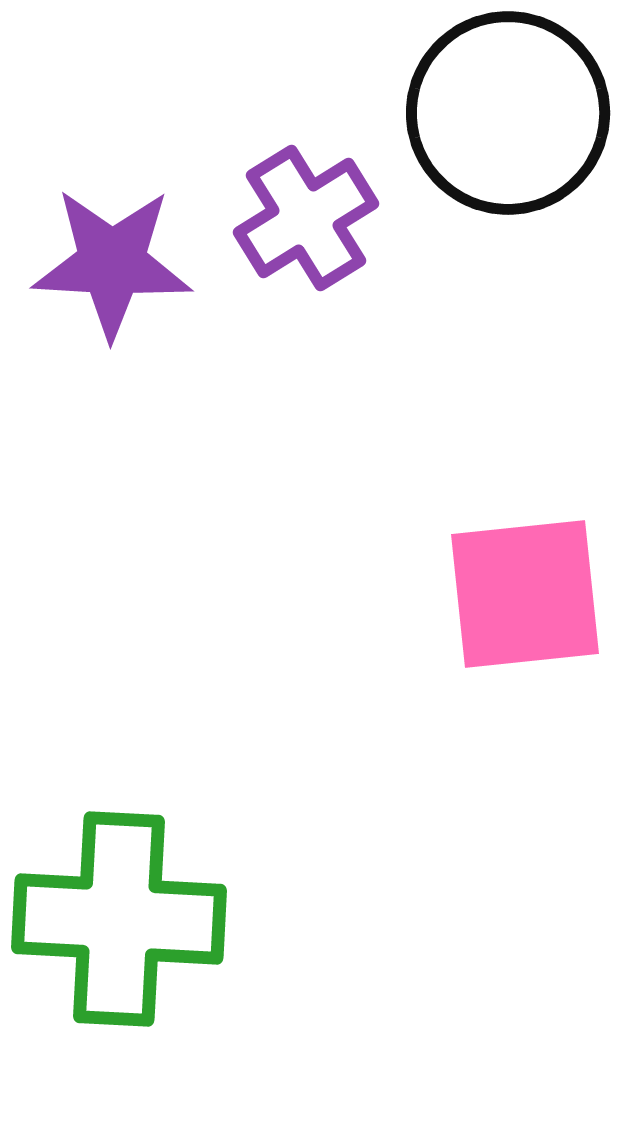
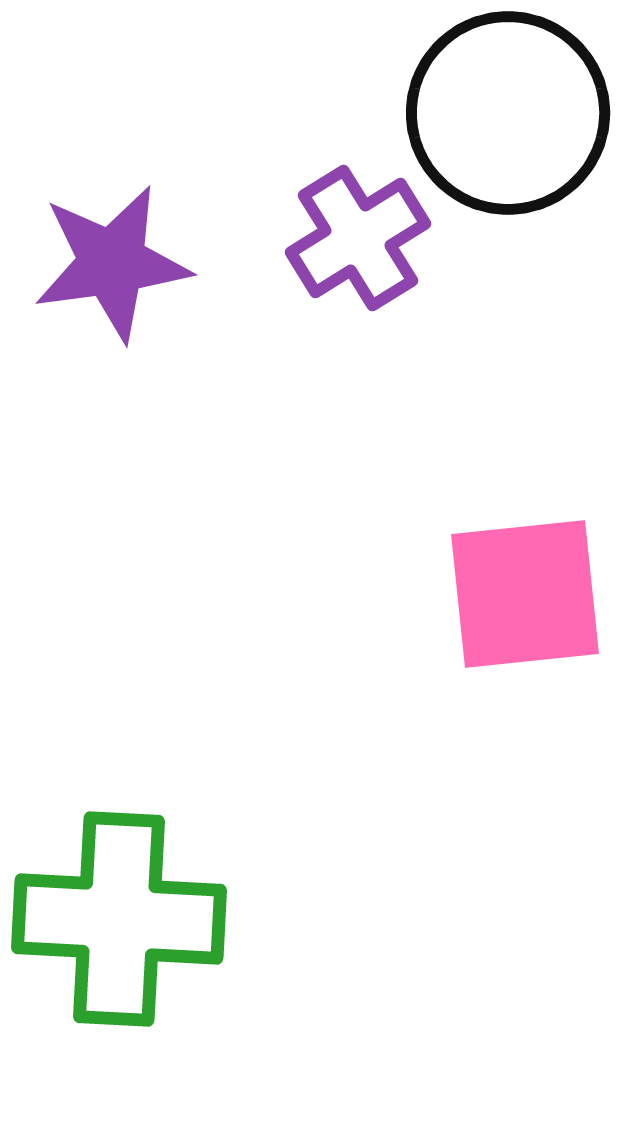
purple cross: moved 52 px right, 20 px down
purple star: rotated 11 degrees counterclockwise
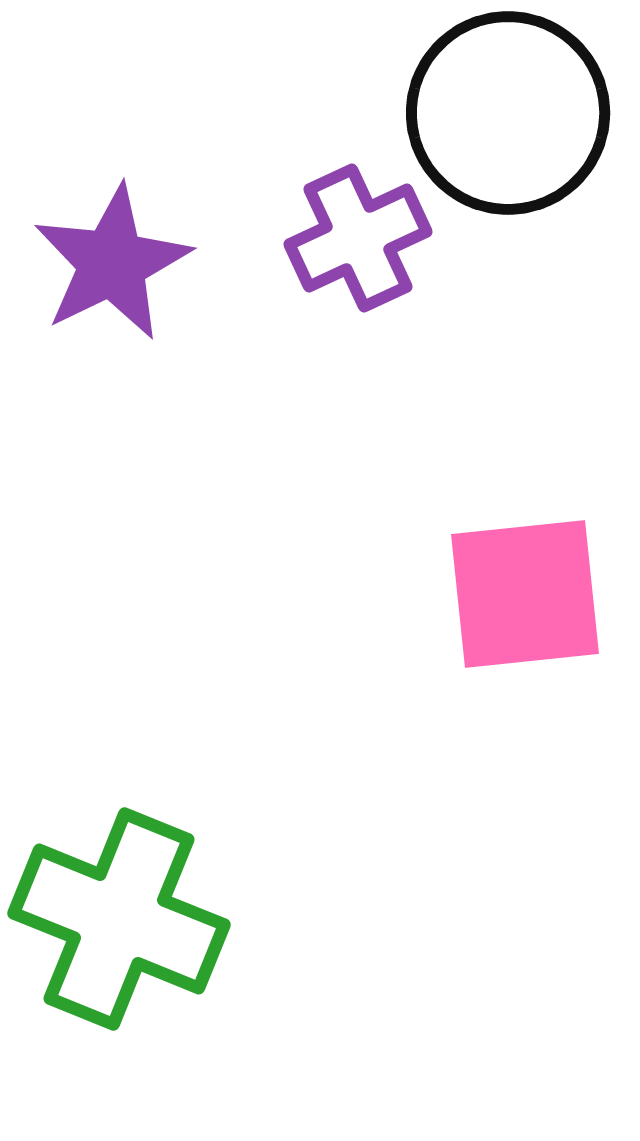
purple cross: rotated 7 degrees clockwise
purple star: rotated 18 degrees counterclockwise
green cross: rotated 19 degrees clockwise
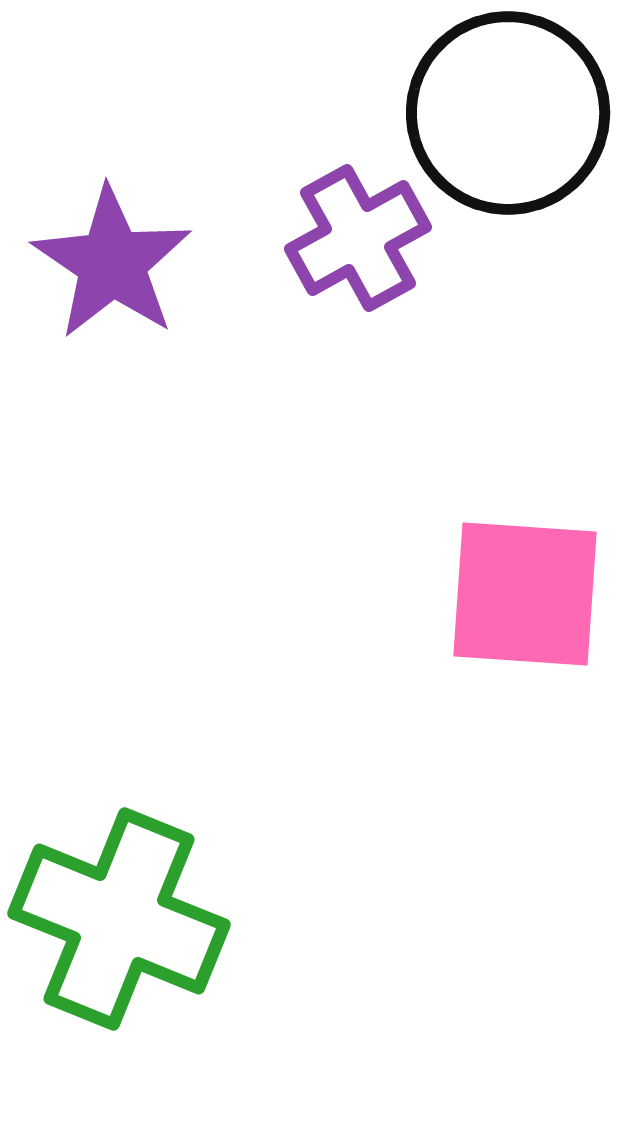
purple cross: rotated 4 degrees counterclockwise
purple star: rotated 12 degrees counterclockwise
pink square: rotated 10 degrees clockwise
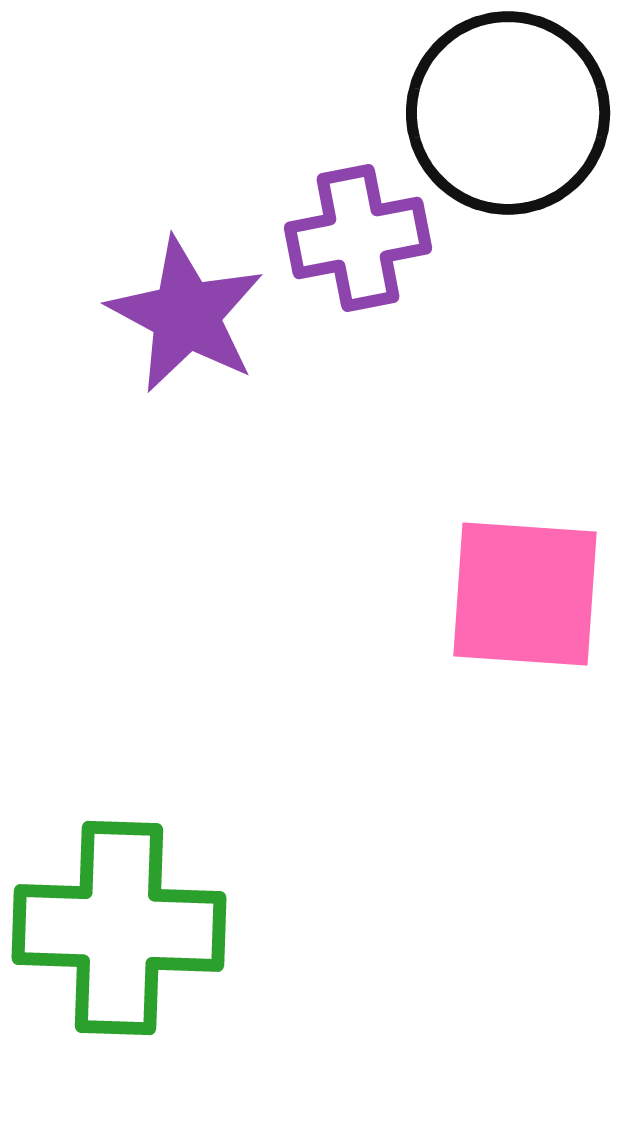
purple cross: rotated 18 degrees clockwise
purple star: moved 74 px right, 52 px down; rotated 6 degrees counterclockwise
green cross: moved 9 px down; rotated 20 degrees counterclockwise
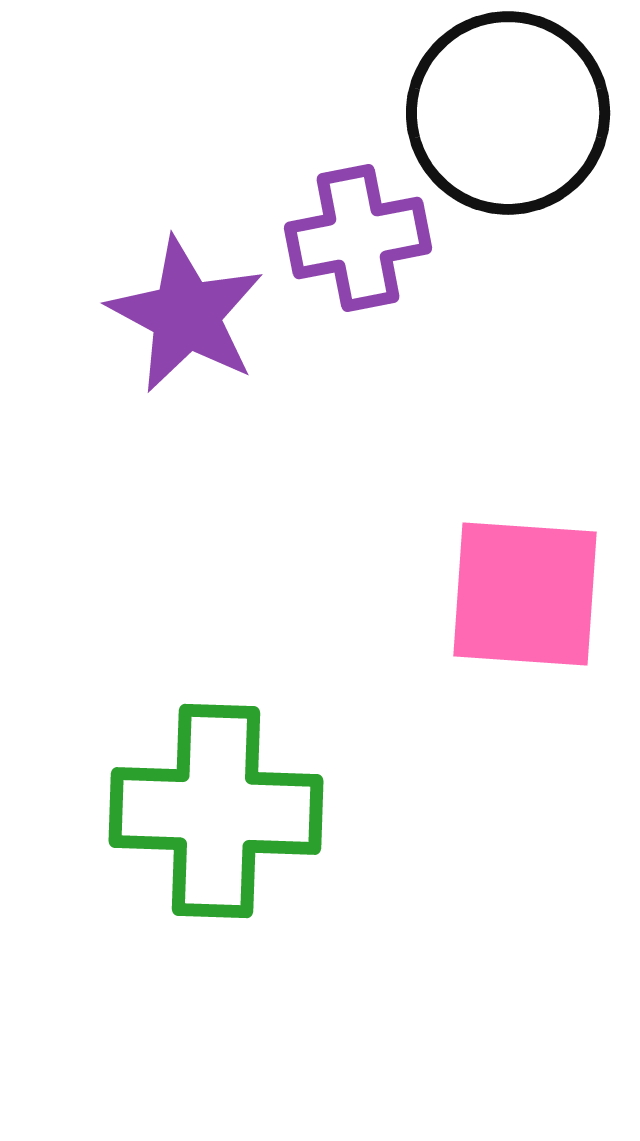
green cross: moved 97 px right, 117 px up
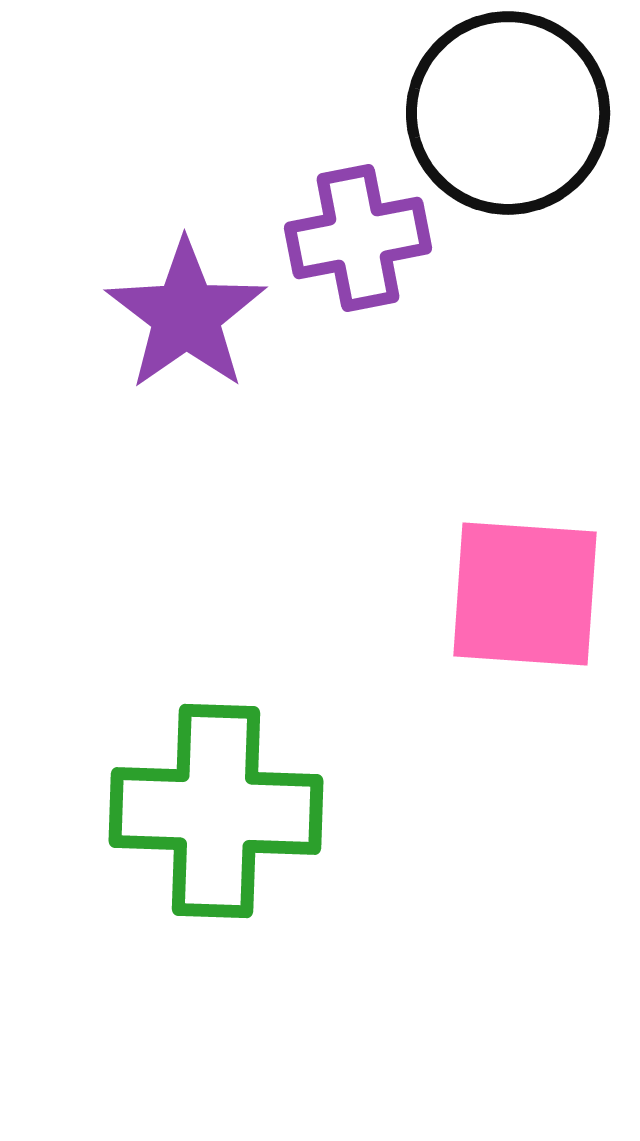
purple star: rotated 9 degrees clockwise
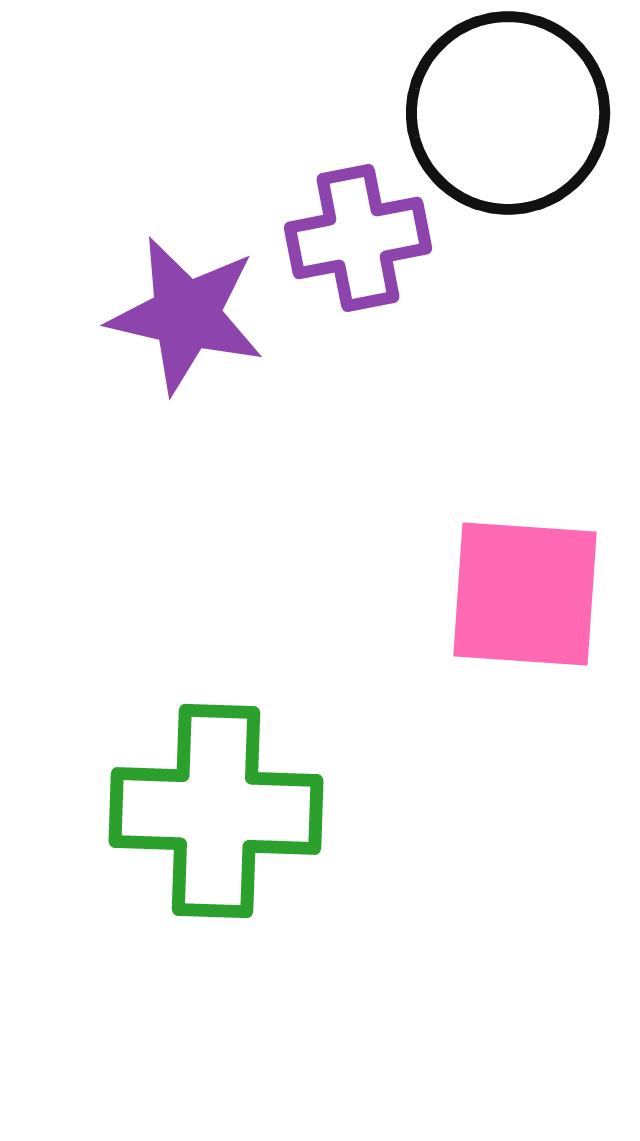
purple star: rotated 24 degrees counterclockwise
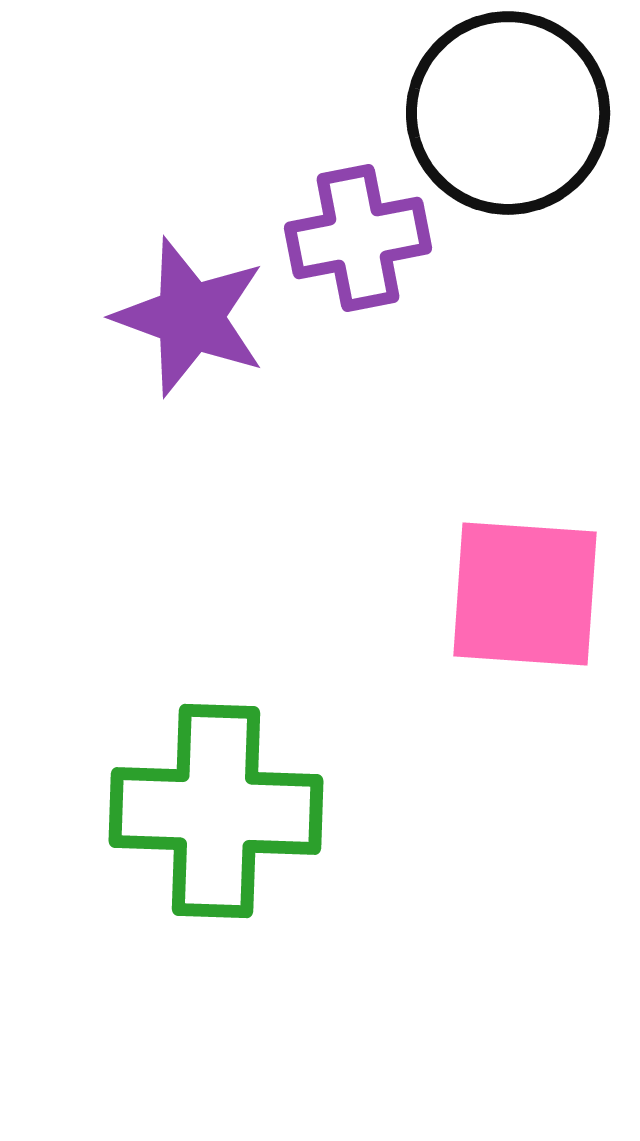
purple star: moved 4 px right, 2 px down; rotated 7 degrees clockwise
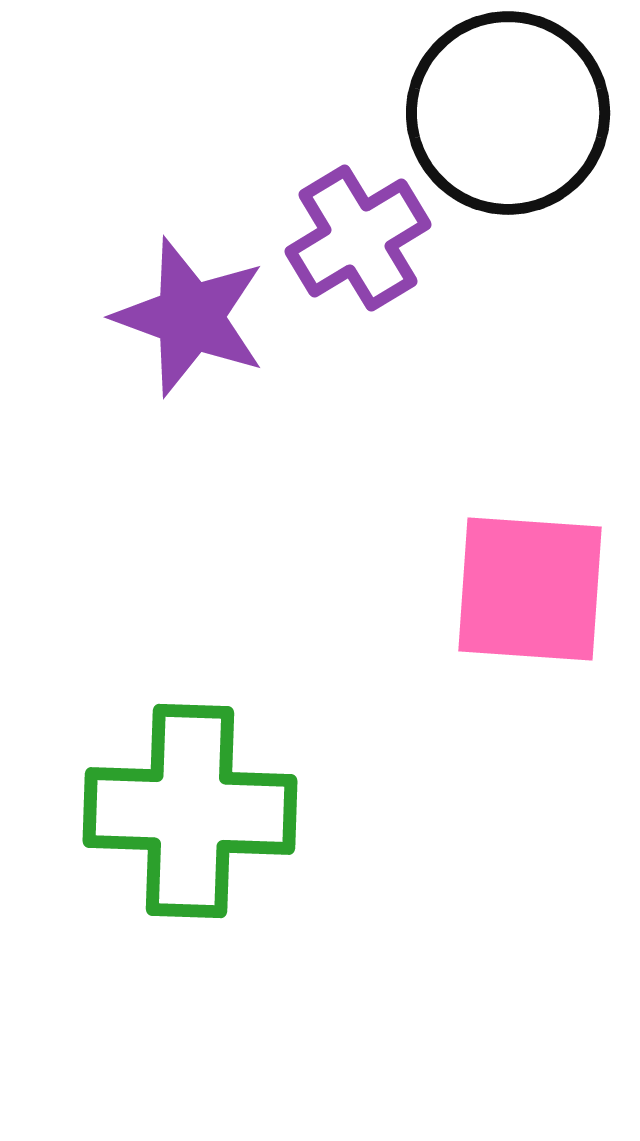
purple cross: rotated 20 degrees counterclockwise
pink square: moved 5 px right, 5 px up
green cross: moved 26 px left
